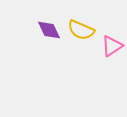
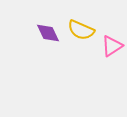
purple diamond: moved 1 px left, 3 px down
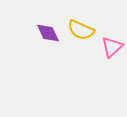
pink triangle: moved 1 px down; rotated 10 degrees counterclockwise
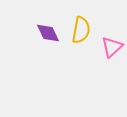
yellow semicircle: rotated 104 degrees counterclockwise
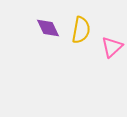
purple diamond: moved 5 px up
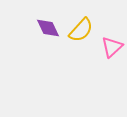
yellow semicircle: rotated 32 degrees clockwise
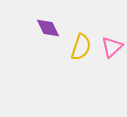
yellow semicircle: moved 17 px down; rotated 24 degrees counterclockwise
